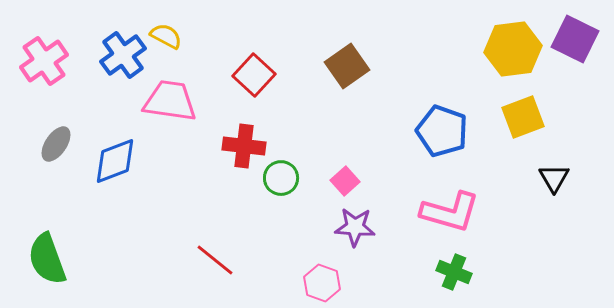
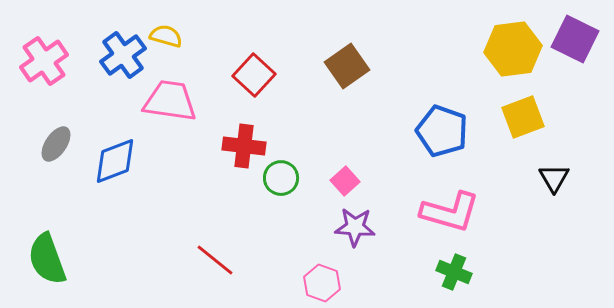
yellow semicircle: rotated 12 degrees counterclockwise
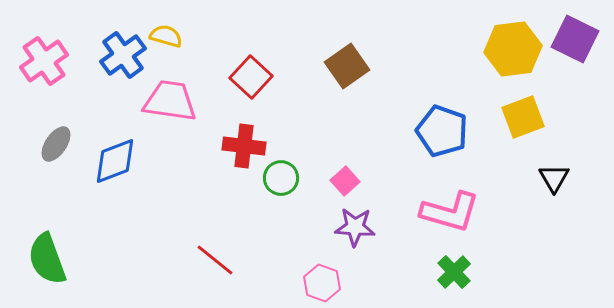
red square: moved 3 px left, 2 px down
green cross: rotated 24 degrees clockwise
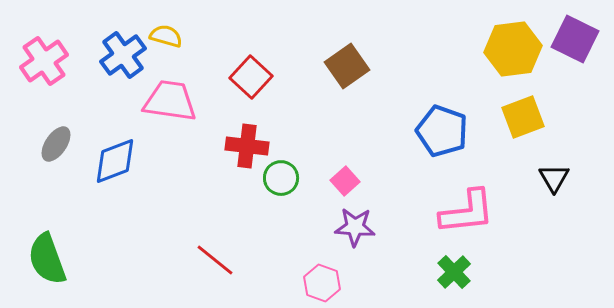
red cross: moved 3 px right
pink L-shape: moved 17 px right; rotated 22 degrees counterclockwise
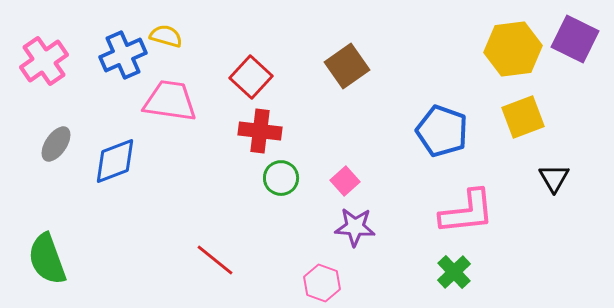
blue cross: rotated 12 degrees clockwise
red cross: moved 13 px right, 15 px up
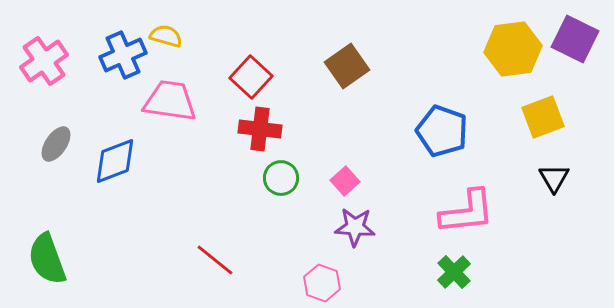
yellow square: moved 20 px right
red cross: moved 2 px up
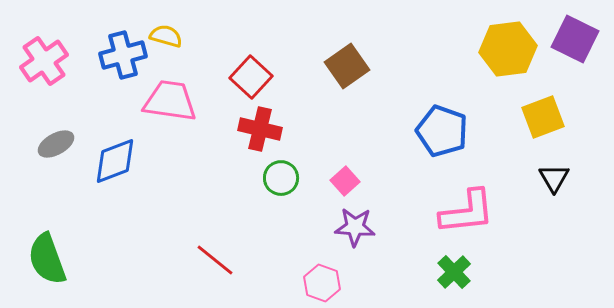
yellow hexagon: moved 5 px left
blue cross: rotated 9 degrees clockwise
red cross: rotated 6 degrees clockwise
gray ellipse: rotated 27 degrees clockwise
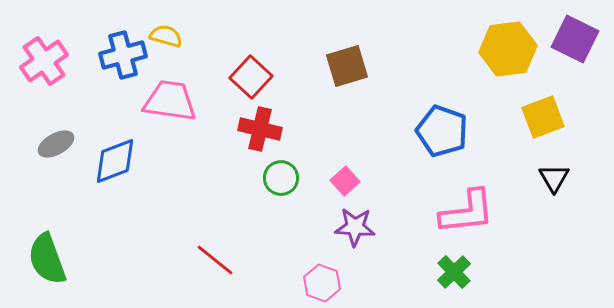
brown square: rotated 18 degrees clockwise
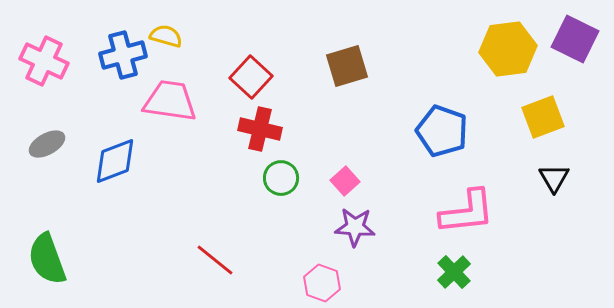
pink cross: rotated 30 degrees counterclockwise
gray ellipse: moved 9 px left
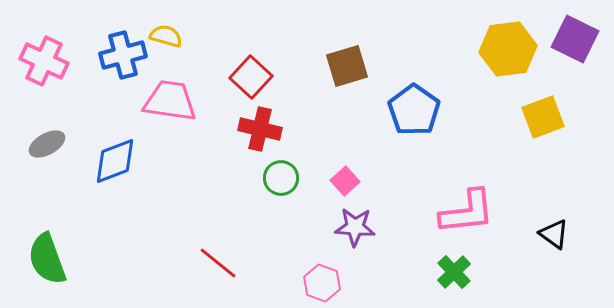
blue pentagon: moved 28 px left, 21 px up; rotated 15 degrees clockwise
black triangle: moved 56 px down; rotated 24 degrees counterclockwise
red line: moved 3 px right, 3 px down
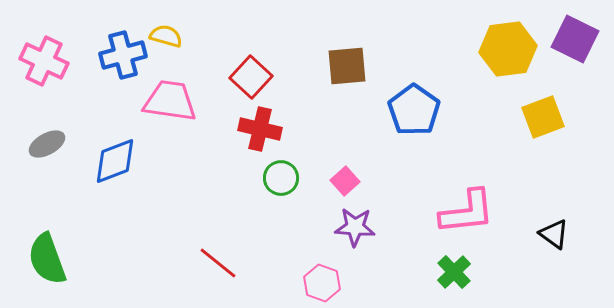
brown square: rotated 12 degrees clockwise
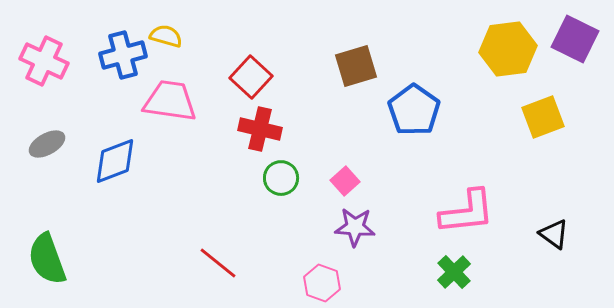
brown square: moved 9 px right; rotated 12 degrees counterclockwise
